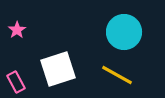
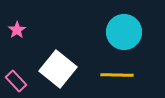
white square: rotated 33 degrees counterclockwise
yellow line: rotated 28 degrees counterclockwise
pink rectangle: moved 1 px up; rotated 15 degrees counterclockwise
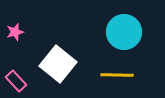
pink star: moved 2 px left, 2 px down; rotated 18 degrees clockwise
white square: moved 5 px up
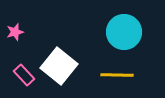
white square: moved 1 px right, 2 px down
pink rectangle: moved 8 px right, 6 px up
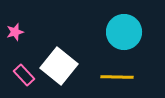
yellow line: moved 2 px down
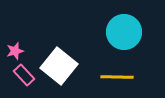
pink star: moved 19 px down
